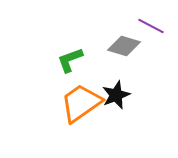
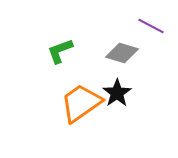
gray diamond: moved 2 px left, 7 px down
green L-shape: moved 10 px left, 9 px up
black star: moved 1 px right, 2 px up; rotated 12 degrees counterclockwise
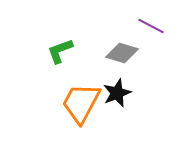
black star: rotated 12 degrees clockwise
orange trapezoid: rotated 27 degrees counterclockwise
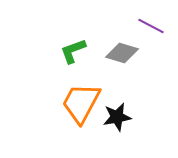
green L-shape: moved 13 px right
black star: moved 24 px down; rotated 12 degrees clockwise
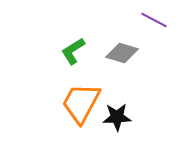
purple line: moved 3 px right, 6 px up
green L-shape: rotated 12 degrees counterclockwise
black star: rotated 8 degrees clockwise
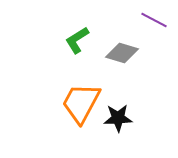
green L-shape: moved 4 px right, 11 px up
black star: moved 1 px right, 1 px down
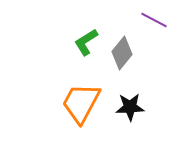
green L-shape: moved 9 px right, 2 px down
gray diamond: rotated 68 degrees counterclockwise
black star: moved 12 px right, 11 px up
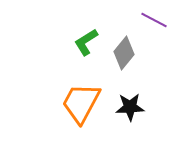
gray diamond: moved 2 px right
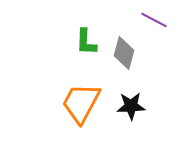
green L-shape: rotated 56 degrees counterclockwise
gray diamond: rotated 24 degrees counterclockwise
black star: moved 1 px right, 1 px up
